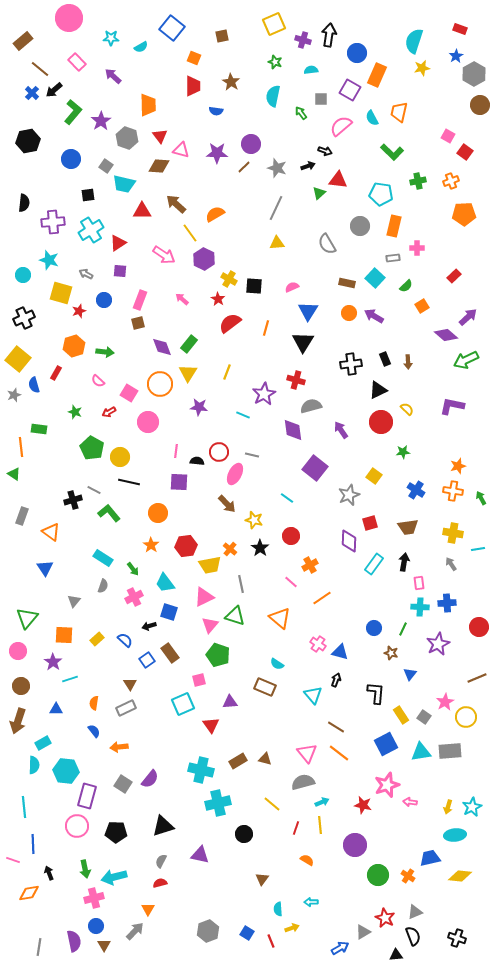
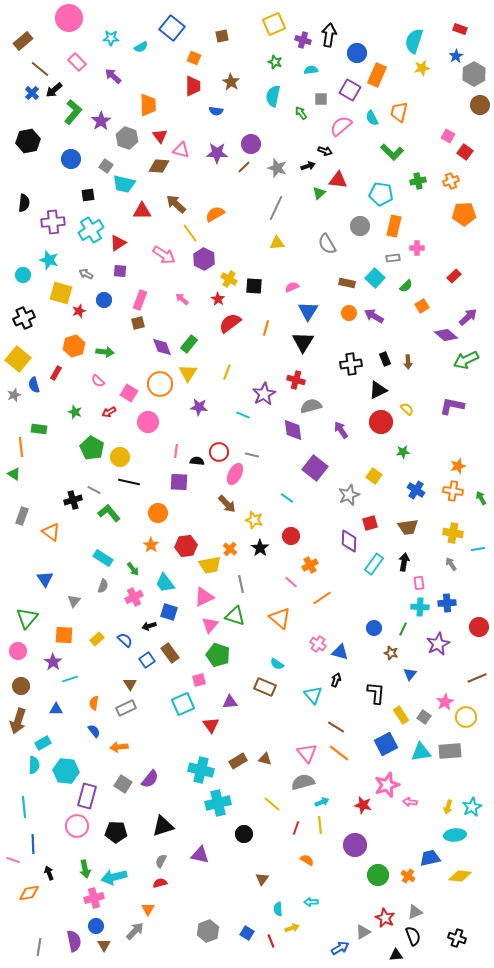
blue triangle at (45, 568): moved 11 px down
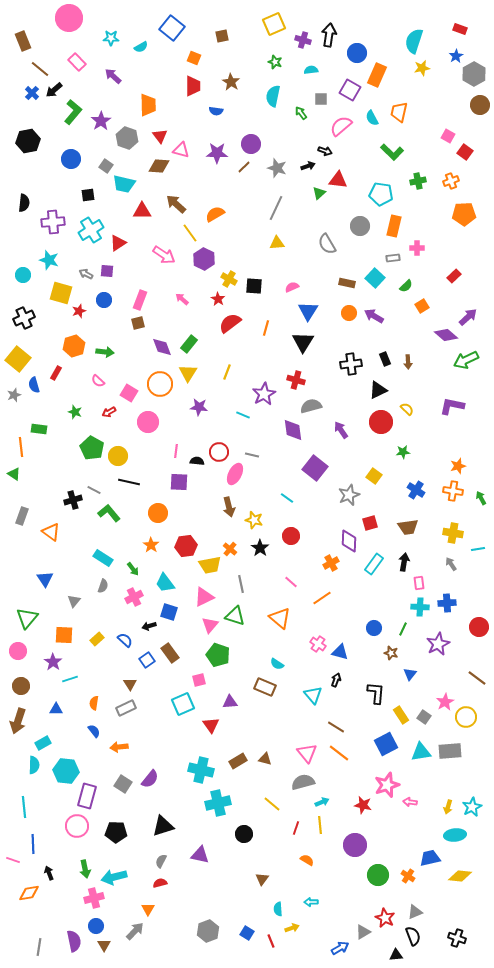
brown rectangle at (23, 41): rotated 72 degrees counterclockwise
purple square at (120, 271): moved 13 px left
yellow circle at (120, 457): moved 2 px left, 1 px up
brown arrow at (227, 504): moved 2 px right, 3 px down; rotated 30 degrees clockwise
orange cross at (310, 565): moved 21 px right, 2 px up
brown line at (477, 678): rotated 60 degrees clockwise
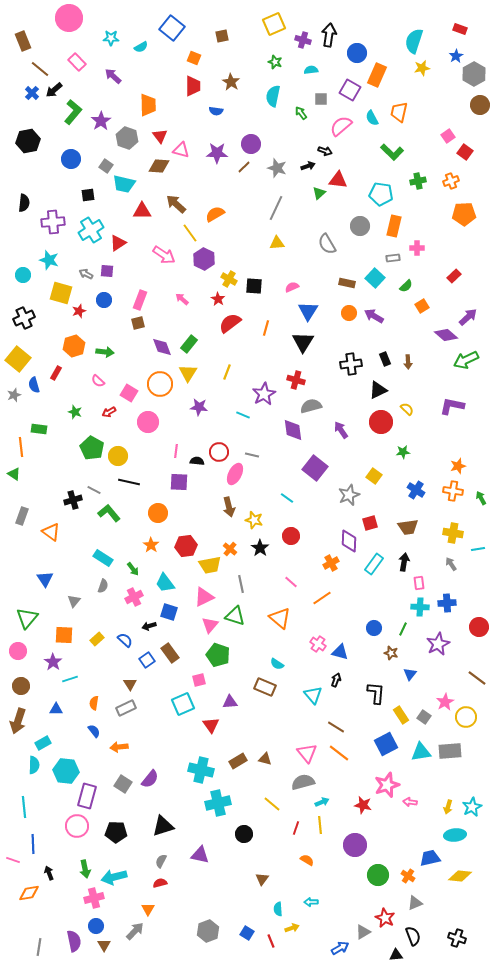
pink square at (448, 136): rotated 24 degrees clockwise
gray triangle at (415, 912): moved 9 px up
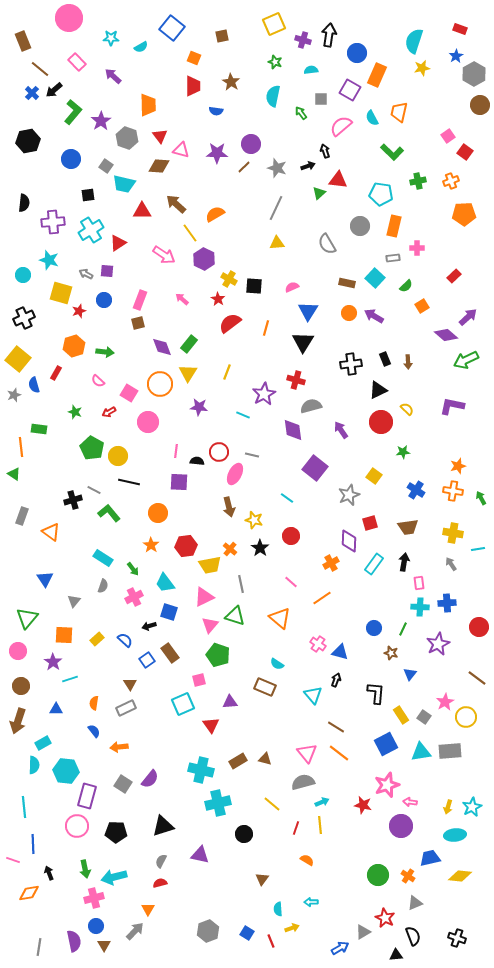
black arrow at (325, 151): rotated 128 degrees counterclockwise
purple circle at (355, 845): moved 46 px right, 19 px up
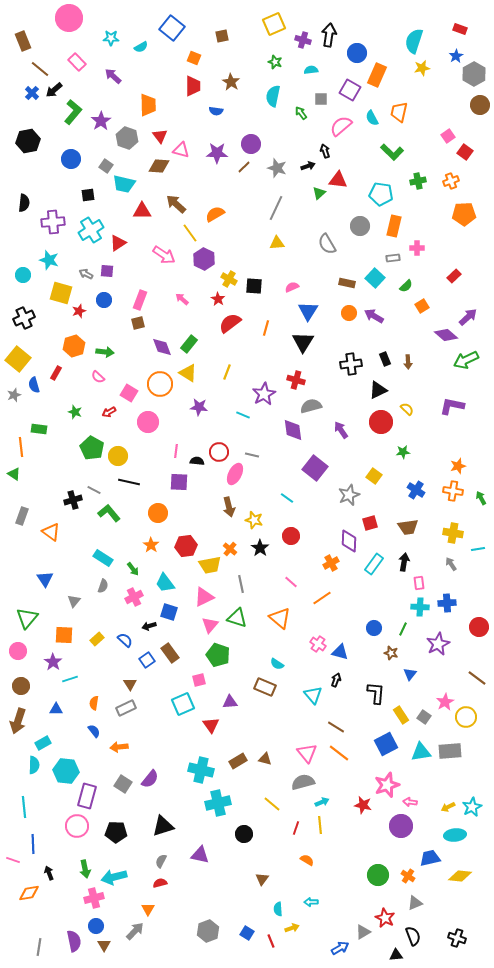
yellow triangle at (188, 373): rotated 30 degrees counterclockwise
pink semicircle at (98, 381): moved 4 px up
green triangle at (235, 616): moved 2 px right, 2 px down
yellow arrow at (448, 807): rotated 48 degrees clockwise
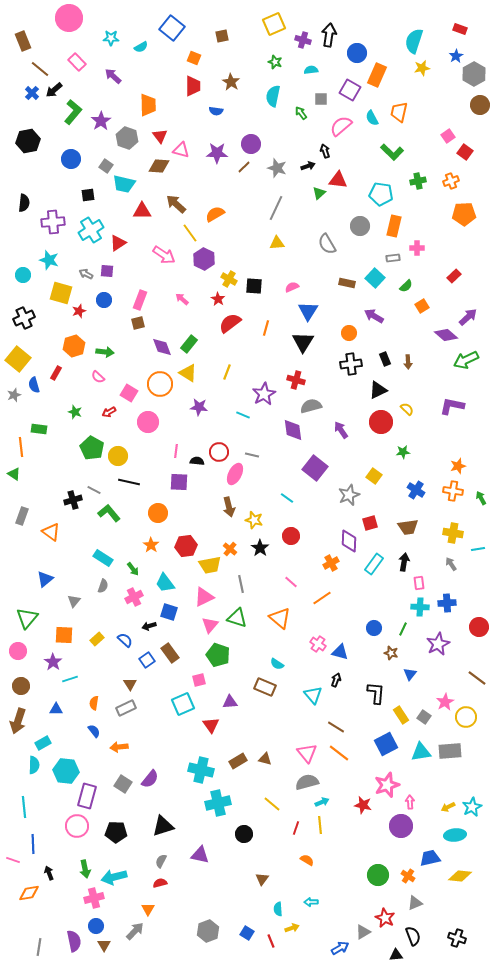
orange circle at (349, 313): moved 20 px down
blue triangle at (45, 579): rotated 24 degrees clockwise
gray semicircle at (303, 782): moved 4 px right
pink arrow at (410, 802): rotated 80 degrees clockwise
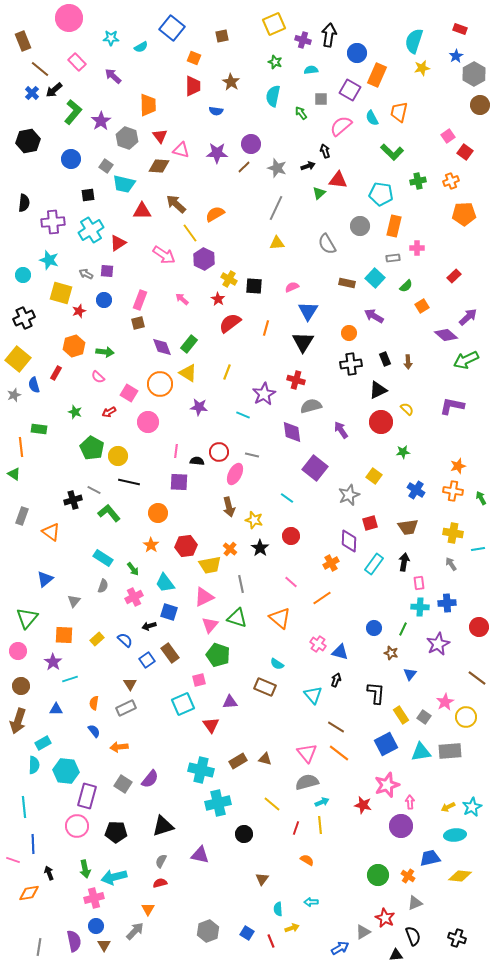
purple diamond at (293, 430): moved 1 px left, 2 px down
